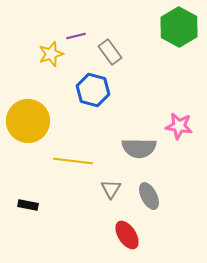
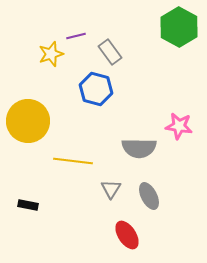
blue hexagon: moved 3 px right, 1 px up
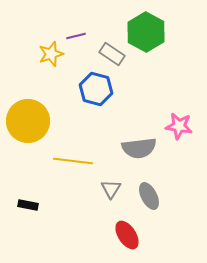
green hexagon: moved 33 px left, 5 px down
gray rectangle: moved 2 px right, 2 px down; rotated 20 degrees counterclockwise
gray semicircle: rotated 8 degrees counterclockwise
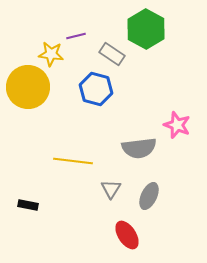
green hexagon: moved 3 px up
yellow star: rotated 25 degrees clockwise
yellow circle: moved 34 px up
pink star: moved 2 px left, 1 px up; rotated 12 degrees clockwise
gray ellipse: rotated 52 degrees clockwise
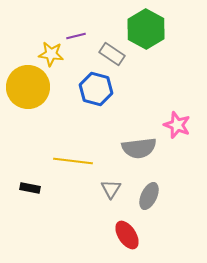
black rectangle: moved 2 px right, 17 px up
